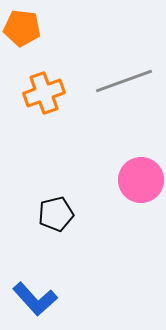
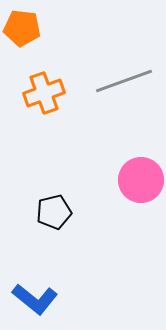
black pentagon: moved 2 px left, 2 px up
blue L-shape: rotated 9 degrees counterclockwise
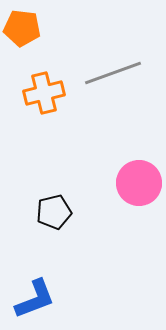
gray line: moved 11 px left, 8 px up
orange cross: rotated 6 degrees clockwise
pink circle: moved 2 px left, 3 px down
blue L-shape: rotated 60 degrees counterclockwise
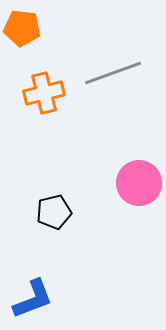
blue L-shape: moved 2 px left
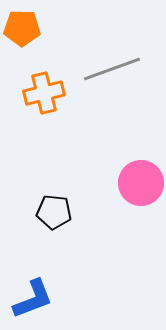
orange pentagon: rotated 6 degrees counterclockwise
gray line: moved 1 px left, 4 px up
pink circle: moved 2 px right
black pentagon: rotated 20 degrees clockwise
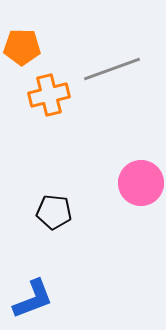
orange pentagon: moved 19 px down
orange cross: moved 5 px right, 2 px down
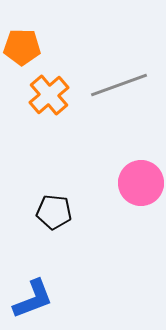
gray line: moved 7 px right, 16 px down
orange cross: rotated 27 degrees counterclockwise
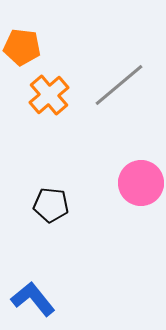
orange pentagon: rotated 6 degrees clockwise
gray line: rotated 20 degrees counterclockwise
black pentagon: moved 3 px left, 7 px up
blue L-shape: rotated 108 degrees counterclockwise
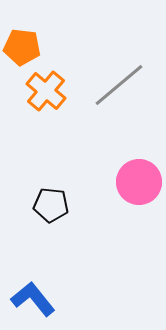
orange cross: moved 3 px left, 4 px up; rotated 9 degrees counterclockwise
pink circle: moved 2 px left, 1 px up
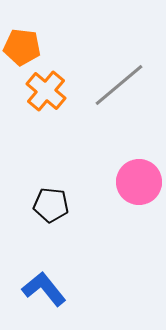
blue L-shape: moved 11 px right, 10 px up
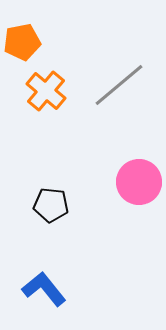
orange pentagon: moved 5 px up; rotated 18 degrees counterclockwise
